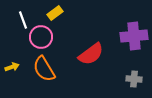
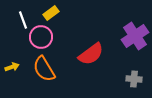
yellow rectangle: moved 4 px left
purple cross: moved 1 px right; rotated 28 degrees counterclockwise
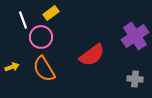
red semicircle: moved 1 px right, 1 px down
gray cross: moved 1 px right
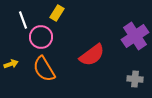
yellow rectangle: moved 6 px right; rotated 21 degrees counterclockwise
yellow arrow: moved 1 px left, 3 px up
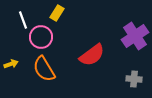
gray cross: moved 1 px left
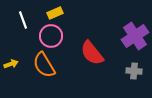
yellow rectangle: moved 2 px left; rotated 35 degrees clockwise
pink circle: moved 10 px right, 1 px up
red semicircle: moved 2 px up; rotated 88 degrees clockwise
orange semicircle: moved 4 px up
gray cross: moved 8 px up
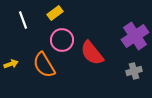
yellow rectangle: rotated 14 degrees counterclockwise
pink circle: moved 11 px right, 4 px down
gray cross: rotated 21 degrees counterclockwise
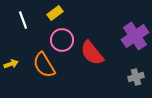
gray cross: moved 2 px right, 6 px down
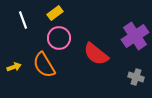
pink circle: moved 3 px left, 2 px up
red semicircle: moved 4 px right, 1 px down; rotated 12 degrees counterclockwise
yellow arrow: moved 3 px right, 3 px down
gray cross: rotated 35 degrees clockwise
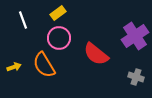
yellow rectangle: moved 3 px right
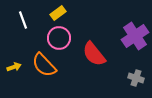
red semicircle: moved 2 px left; rotated 12 degrees clockwise
orange semicircle: rotated 12 degrees counterclockwise
gray cross: moved 1 px down
